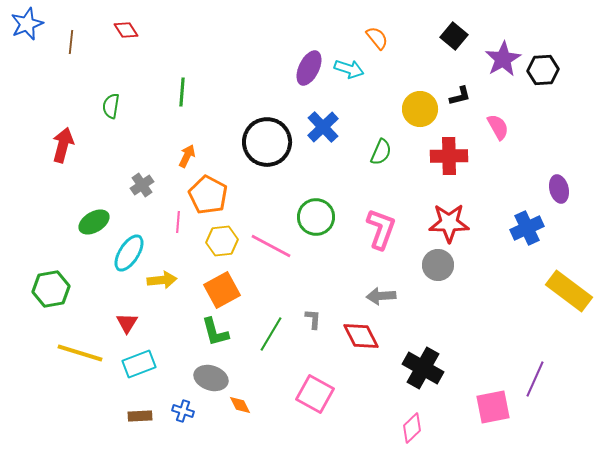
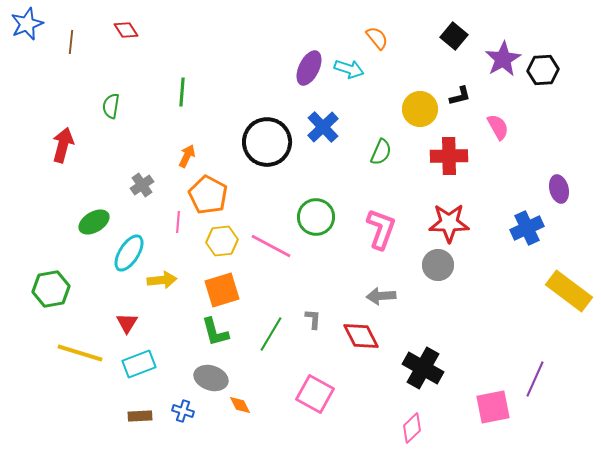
orange square at (222, 290): rotated 12 degrees clockwise
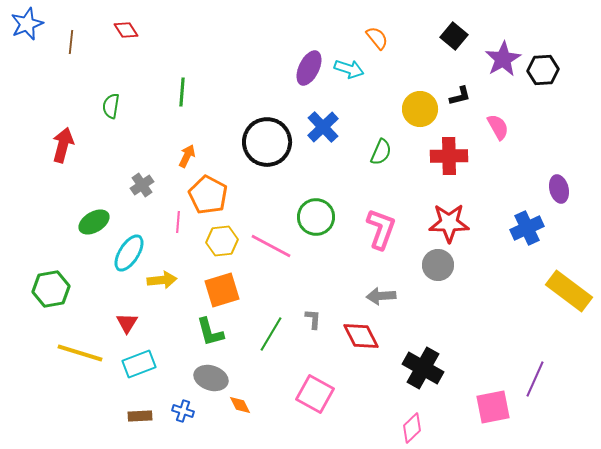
green L-shape at (215, 332): moved 5 px left
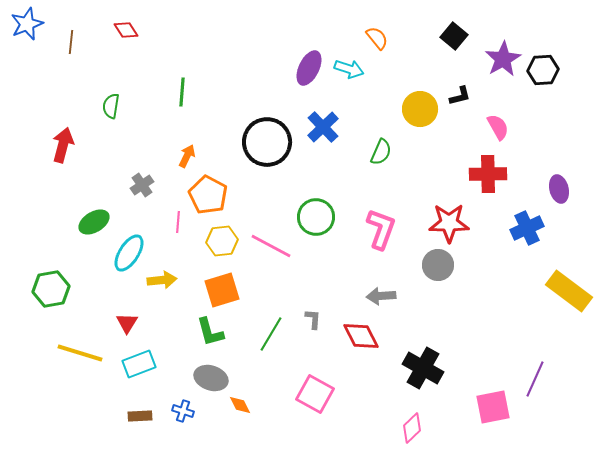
red cross at (449, 156): moved 39 px right, 18 px down
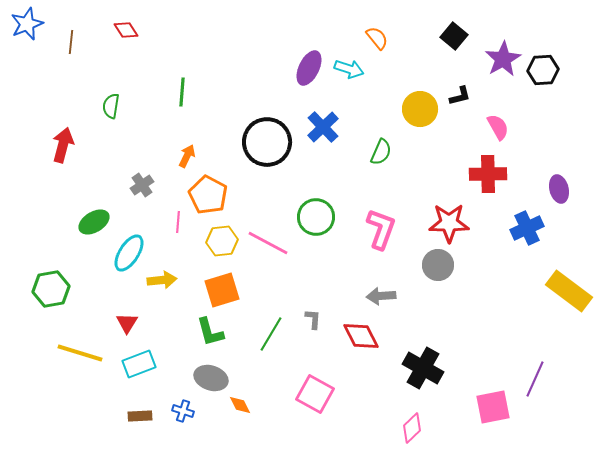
pink line at (271, 246): moved 3 px left, 3 px up
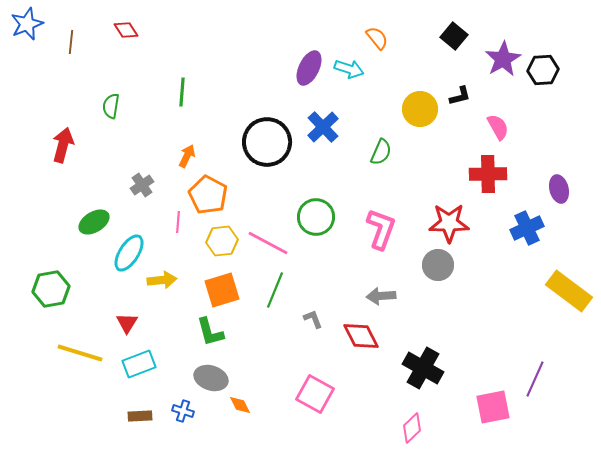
gray L-shape at (313, 319): rotated 25 degrees counterclockwise
green line at (271, 334): moved 4 px right, 44 px up; rotated 9 degrees counterclockwise
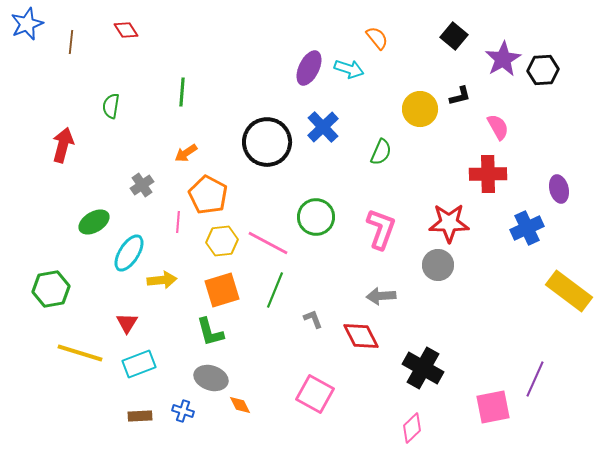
orange arrow at (187, 156): moved 1 px left, 3 px up; rotated 150 degrees counterclockwise
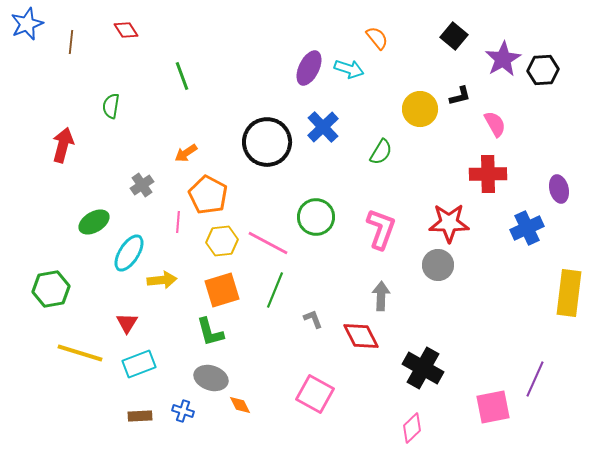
green line at (182, 92): moved 16 px up; rotated 24 degrees counterclockwise
pink semicircle at (498, 127): moved 3 px left, 3 px up
green semicircle at (381, 152): rotated 8 degrees clockwise
yellow rectangle at (569, 291): moved 2 px down; rotated 60 degrees clockwise
gray arrow at (381, 296): rotated 96 degrees clockwise
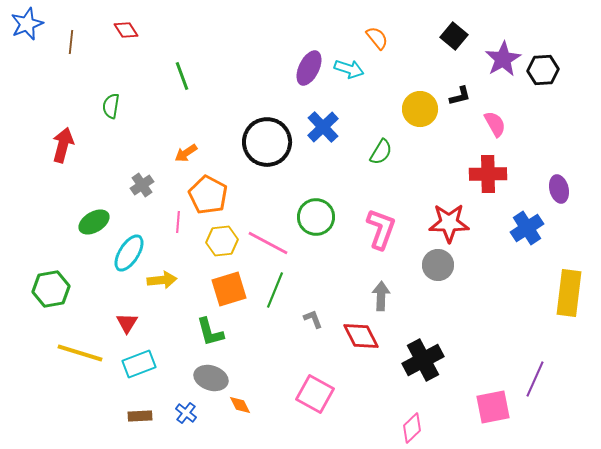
blue cross at (527, 228): rotated 8 degrees counterclockwise
orange square at (222, 290): moved 7 px right, 1 px up
black cross at (423, 368): moved 8 px up; rotated 33 degrees clockwise
blue cross at (183, 411): moved 3 px right, 2 px down; rotated 20 degrees clockwise
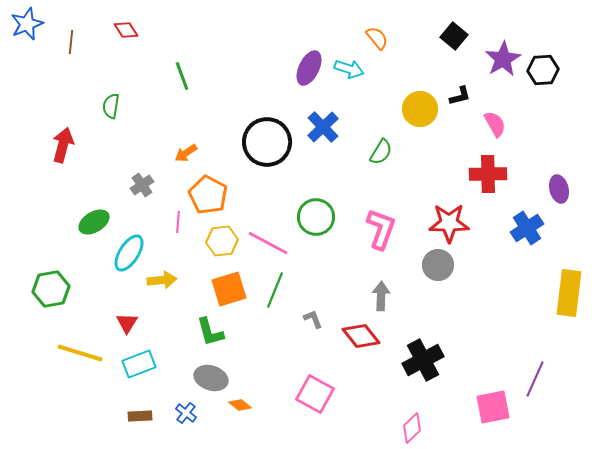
red diamond at (361, 336): rotated 12 degrees counterclockwise
orange diamond at (240, 405): rotated 25 degrees counterclockwise
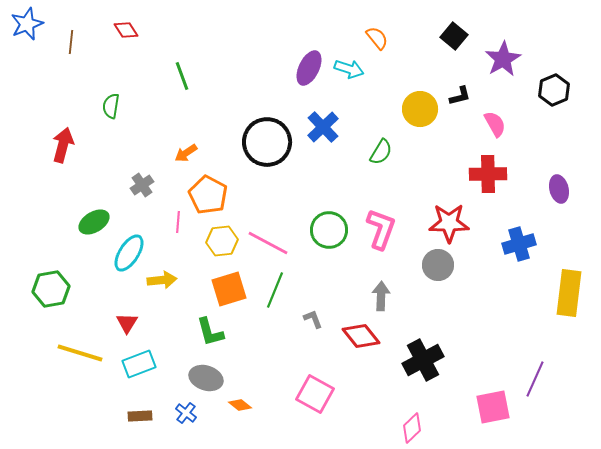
black hexagon at (543, 70): moved 11 px right, 20 px down; rotated 20 degrees counterclockwise
green circle at (316, 217): moved 13 px right, 13 px down
blue cross at (527, 228): moved 8 px left, 16 px down; rotated 16 degrees clockwise
gray ellipse at (211, 378): moved 5 px left
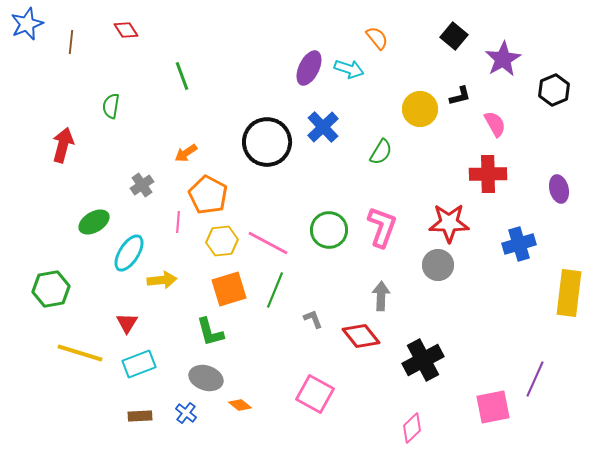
pink L-shape at (381, 229): moved 1 px right, 2 px up
